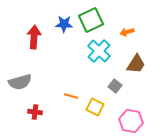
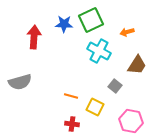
cyan cross: rotated 15 degrees counterclockwise
brown trapezoid: moved 1 px right, 1 px down
red cross: moved 37 px right, 12 px down
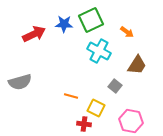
orange arrow: rotated 128 degrees counterclockwise
red arrow: moved 3 px up; rotated 60 degrees clockwise
yellow square: moved 1 px right, 1 px down
red cross: moved 12 px right
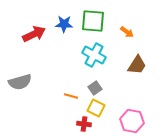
green square: moved 2 px right, 1 px down; rotated 30 degrees clockwise
cyan cross: moved 5 px left, 4 px down
gray square: moved 20 px left, 2 px down; rotated 16 degrees clockwise
pink hexagon: moved 1 px right
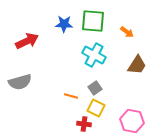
red arrow: moved 7 px left, 7 px down
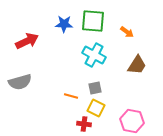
gray square: rotated 24 degrees clockwise
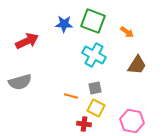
green square: rotated 15 degrees clockwise
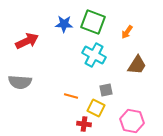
green square: moved 1 px down
orange arrow: rotated 88 degrees clockwise
gray semicircle: rotated 20 degrees clockwise
gray square: moved 11 px right, 2 px down
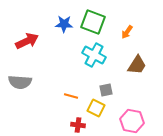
red cross: moved 6 px left, 1 px down
